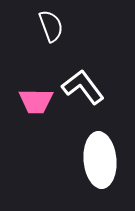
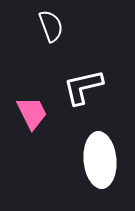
white L-shape: rotated 66 degrees counterclockwise
pink trapezoid: moved 4 px left, 12 px down; rotated 117 degrees counterclockwise
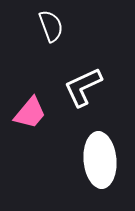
white L-shape: rotated 12 degrees counterclockwise
pink trapezoid: moved 2 px left; rotated 66 degrees clockwise
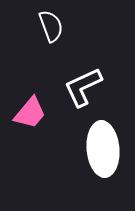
white ellipse: moved 3 px right, 11 px up
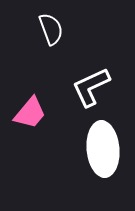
white semicircle: moved 3 px down
white L-shape: moved 8 px right
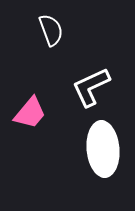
white semicircle: moved 1 px down
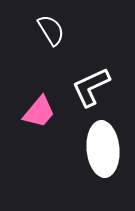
white semicircle: rotated 12 degrees counterclockwise
pink trapezoid: moved 9 px right, 1 px up
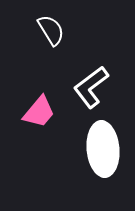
white L-shape: rotated 12 degrees counterclockwise
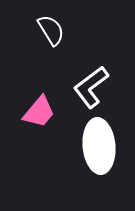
white ellipse: moved 4 px left, 3 px up
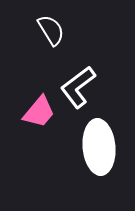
white L-shape: moved 13 px left
white ellipse: moved 1 px down
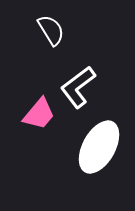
pink trapezoid: moved 2 px down
white ellipse: rotated 34 degrees clockwise
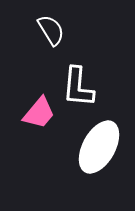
white L-shape: rotated 48 degrees counterclockwise
pink trapezoid: moved 1 px up
